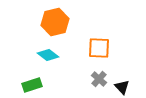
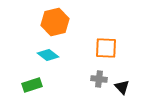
orange square: moved 7 px right
gray cross: rotated 35 degrees counterclockwise
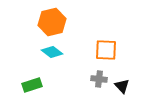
orange hexagon: moved 3 px left
orange square: moved 2 px down
cyan diamond: moved 4 px right, 3 px up
black triangle: moved 1 px up
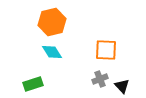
cyan diamond: rotated 20 degrees clockwise
gray cross: moved 1 px right; rotated 28 degrees counterclockwise
green rectangle: moved 1 px right, 1 px up
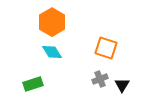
orange hexagon: rotated 16 degrees counterclockwise
orange square: moved 2 px up; rotated 15 degrees clockwise
black triangle: moved 1 px up; rotated 14 degrees clockwise
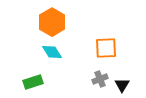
orange square: rotated 20 degrees counterclockwise
green rectangle: moved 2 px up
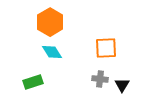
orange hexagon: moved 2 px left
gray cross: rotated 28 degrees clockwise
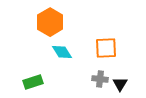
cyan diamond: moved 10 px right
black triangle: moved 2 px left, 1 px up
